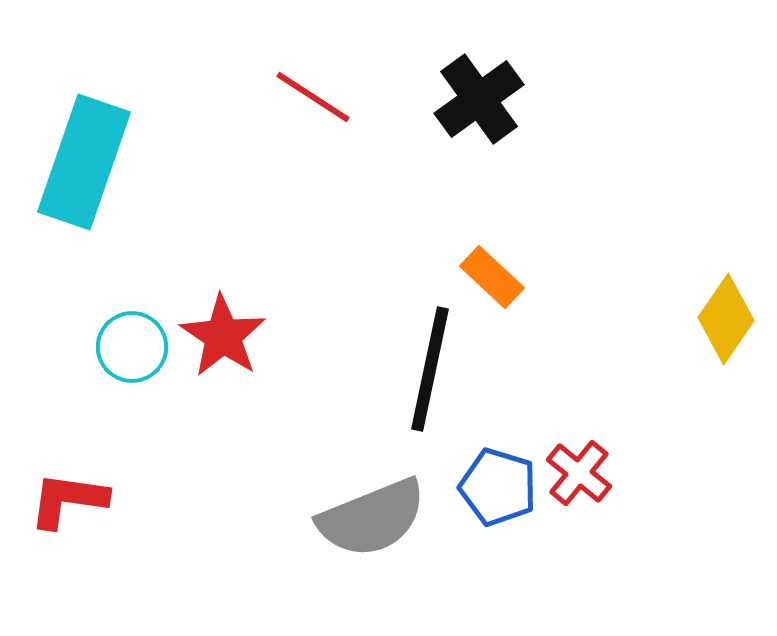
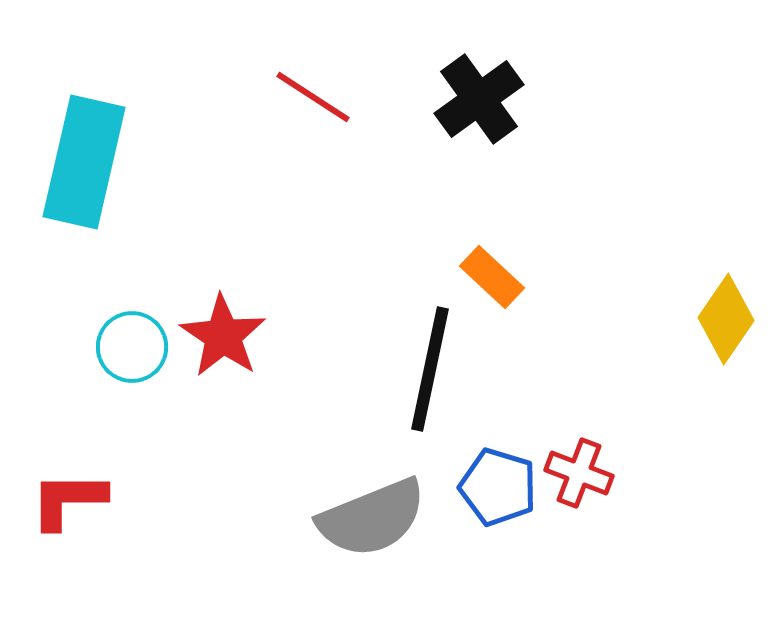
cyan rectangle: rotated 6 degrees counterclockwise
red cross: rotated 18 degrees counterclockwise
red L-shape: rotated 8 degrees counterclockwise
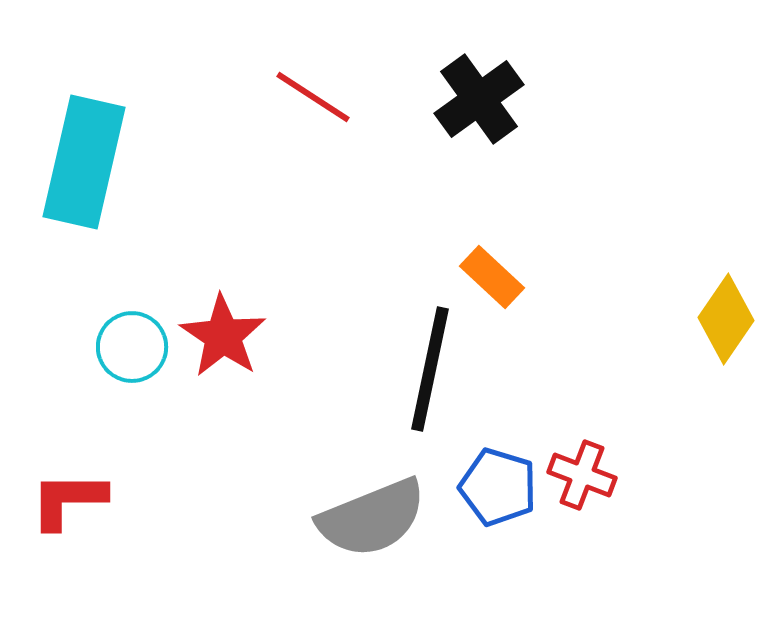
red cross: moved 3 px right, 2 px down
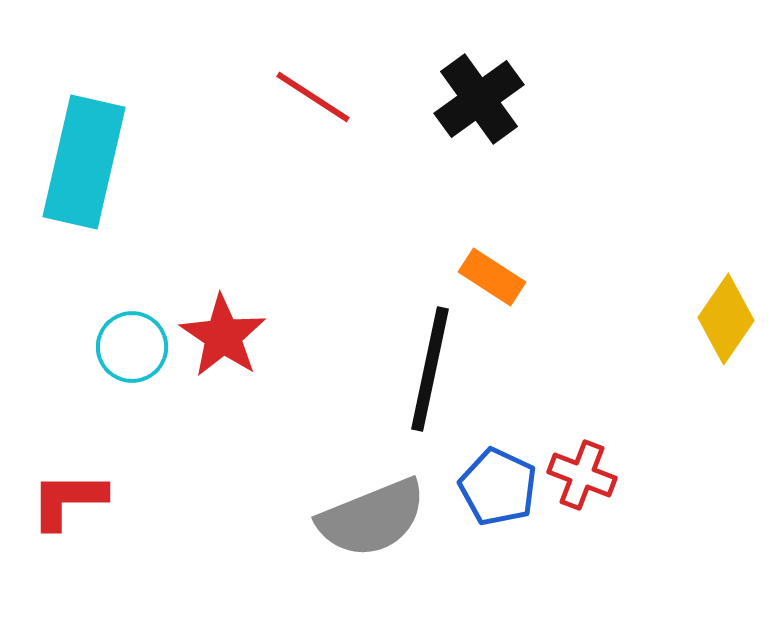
orange rectangle: rotated 10 degrees counterclockwise
blue pentagon: rotated 8 degrees clockwise
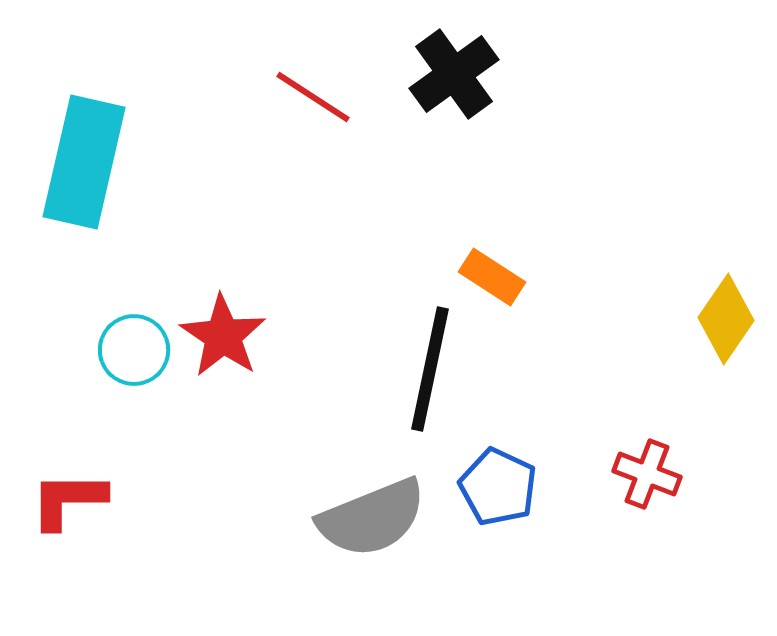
black cross: moved 25 px left, 25 px up
cyan circle: moved 2 px right, 3 px down
red cross: moved 65 px right, 1 px up
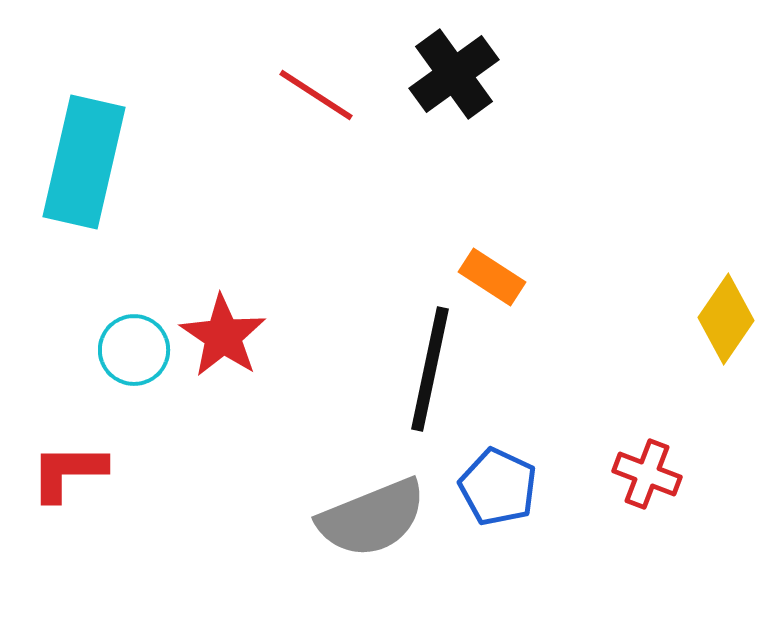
red line: moved 3 px right, 2 px up
red L-shape: moved 28 px up
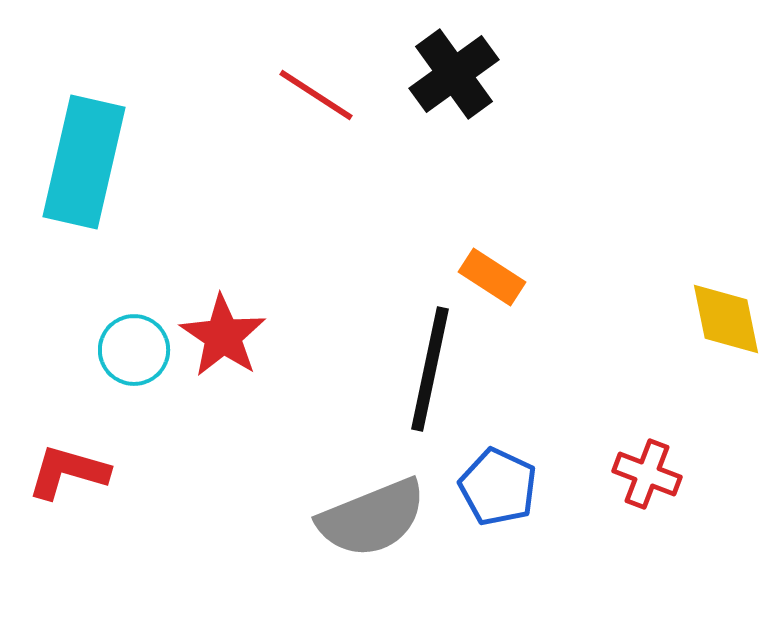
yellow diamond: rotated 46 degrees counterclockwise
red L-shape: rotated 16 degrees clockwise
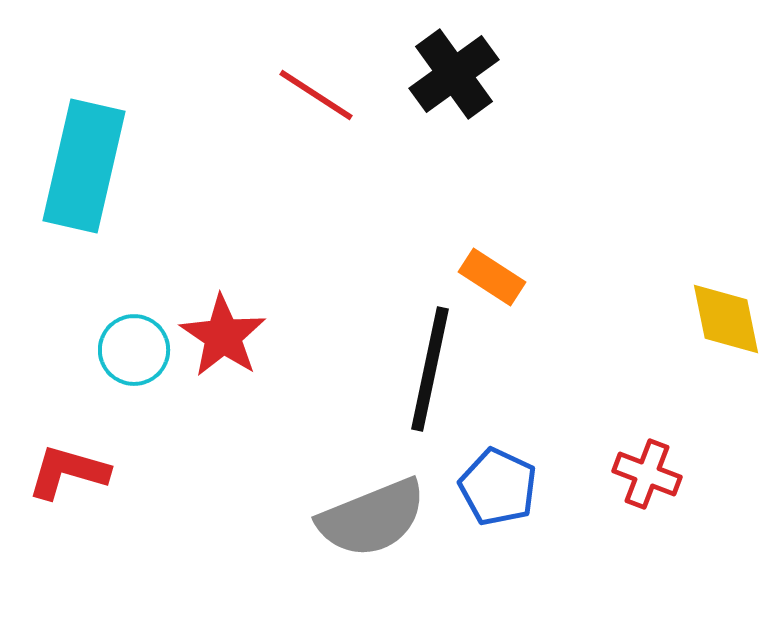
cyan rectangle: moved 4 px down
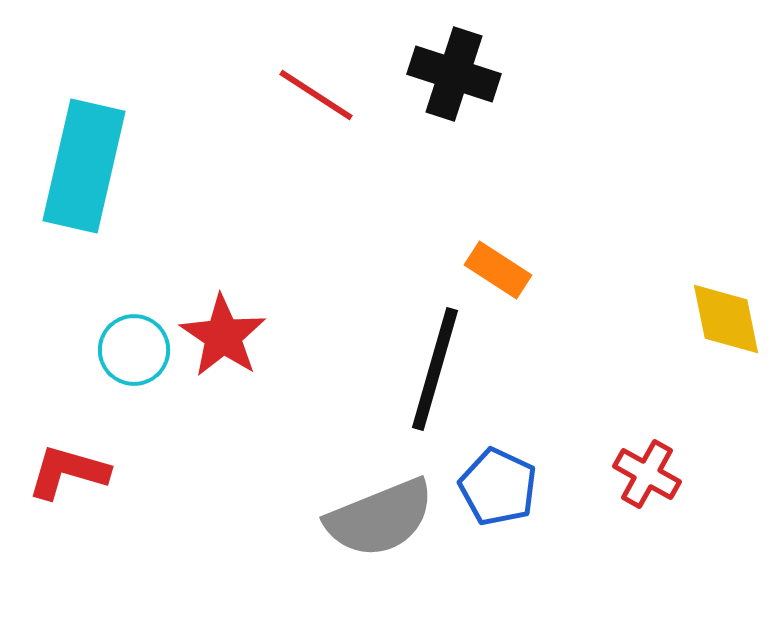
black cross: rotated 36 degrees counterclockwise
orange rectangle: moved 6 px right, 7 px up
black line: moved 5 px right; rotated 4 degrees clockwise
red cross: rotated 8 degrees clockwise
gray semicircle: moved 8 px right
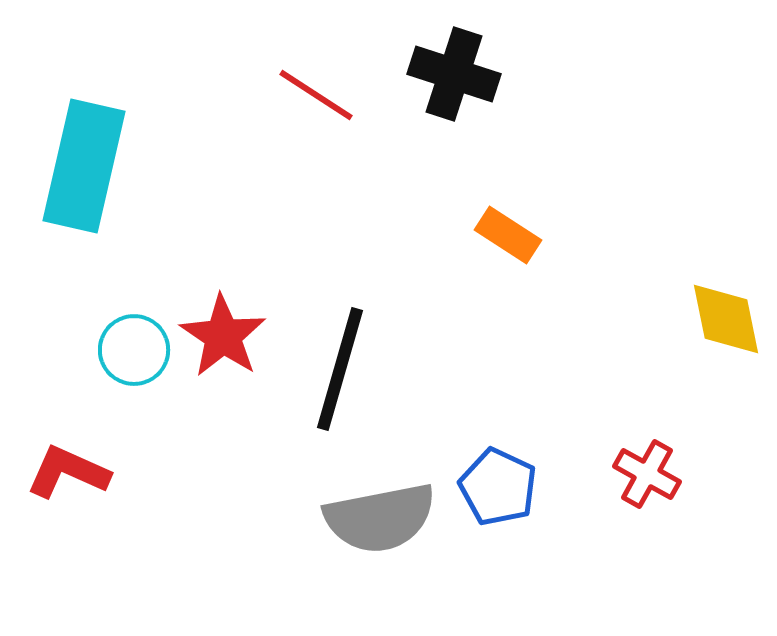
orange rectangle: moved 10 px right, 35 px up
black line: moved 95 px left
red L-shape: rotated 8 degrees clockwise
gray semicircle: rotated 11 degrees clockwise
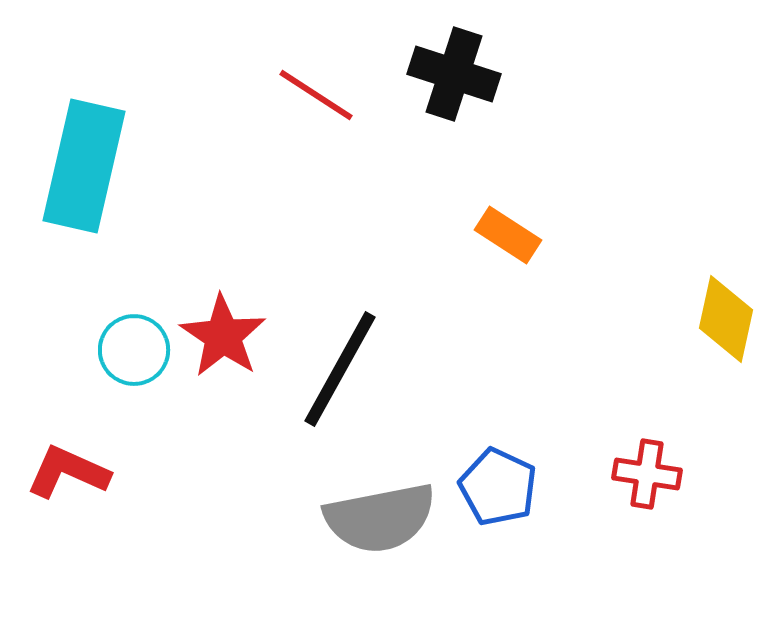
yellow diamond: rotated 24 degrees clockwise
black line: rotated 13 degrees clockwise
red cross: rotated 20 degrees counterclockwise
